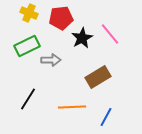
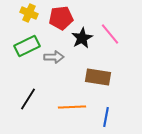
gray arrow: moved 3 px right, 3 px up
brown rectangle: rotated 40 degrees clockwise
blue line: rotated 18 degrees counterclockwise
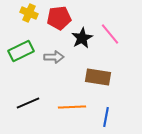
red pentagon: moved 2 px left
green rectangle: moved 6 px left, 5 px down
black line: moved 4 px down; rotated 35 degrees clockwise
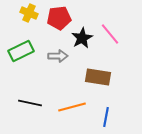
gray arrow: moved 4 px right, 1 px up
black line: moved 2 px right; rotated 35 degrees clockwise
orange line: rotated 12 degrees counterclockwise
